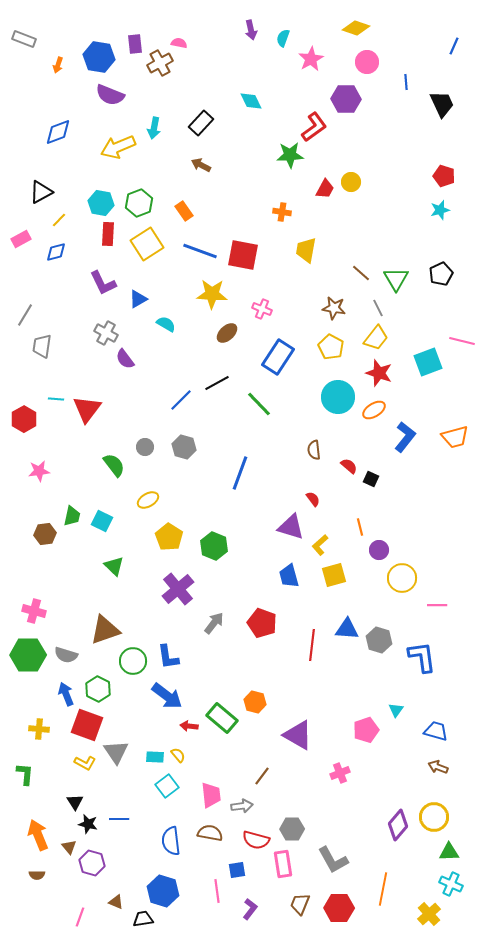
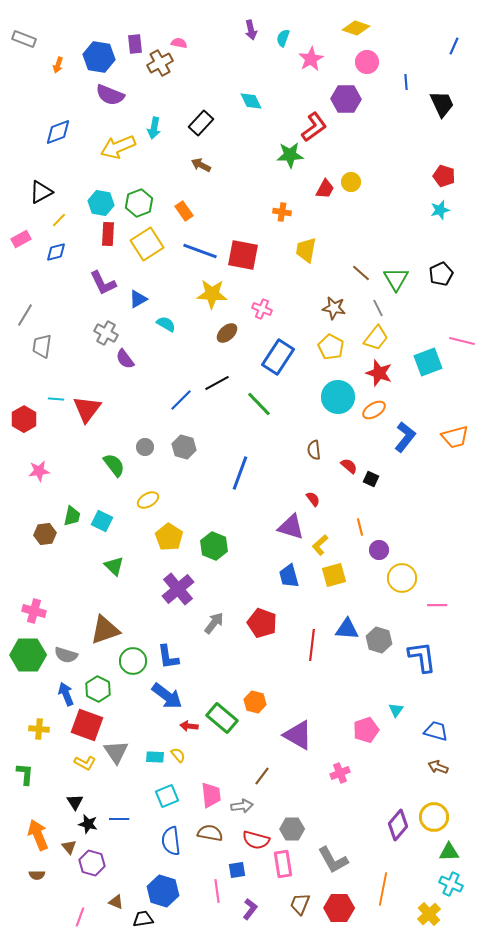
cyan square at (167, 786): moved 10 px down; rotated 15 degrees clockwise
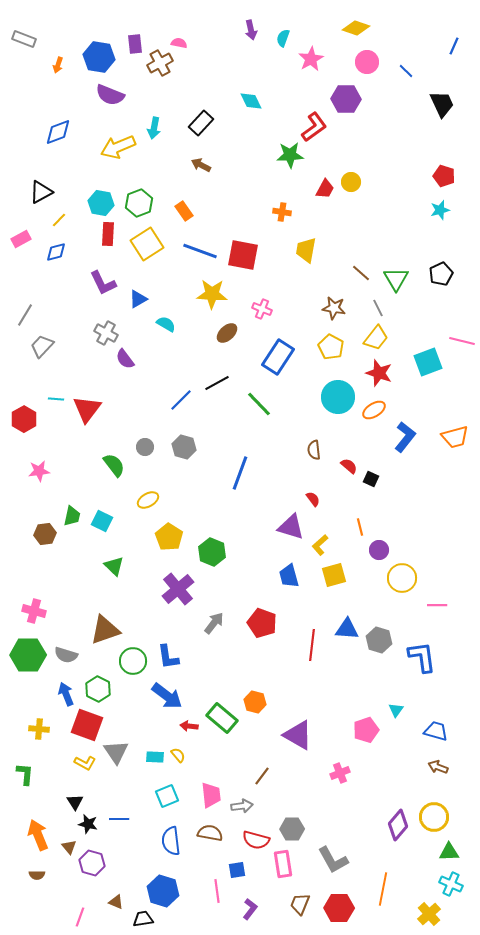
blue line at (406, 82): moved 11 px up; rotated 42 degrees counterclockwise
gray trapezoid at (42, 346): rotated 35 degrees clockwise
green hexagon at (214, 546): moved 2 px left, 6 px down
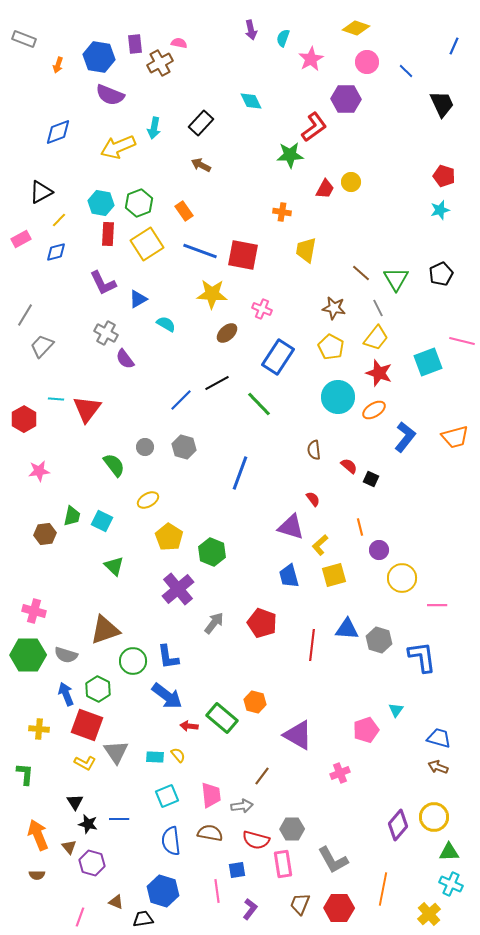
blue trapezoid at (436, 731): moved 3 px right, 7 px down
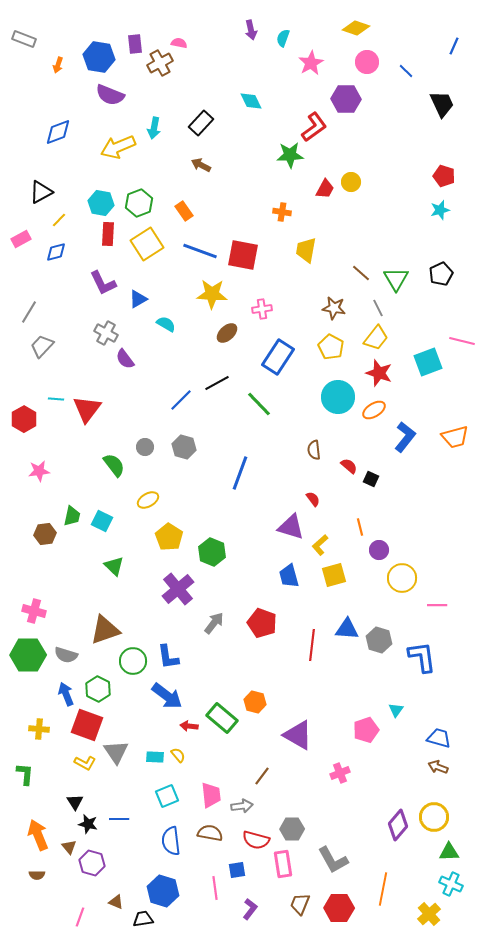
pink star at (311, 59): moved 4 px down
pink cross at (262, 309): rotated 30 degrees counterclockwise
gray line at (25, 315): moved 4 px right, 3 px up
pink line at (217, 891): moved 2 px left, 3 px up
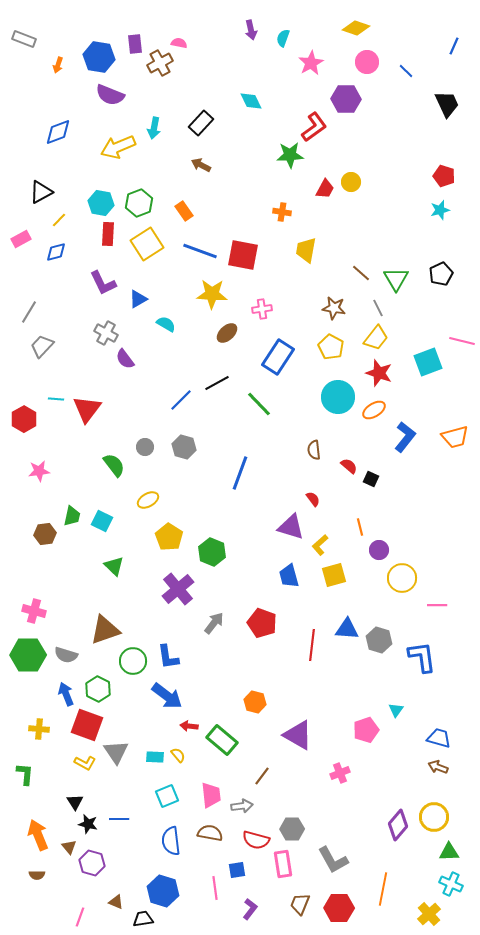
black trapezoid at (442, 104): moved 5 px right
green rectangle at (222, 718): moved 22 px down
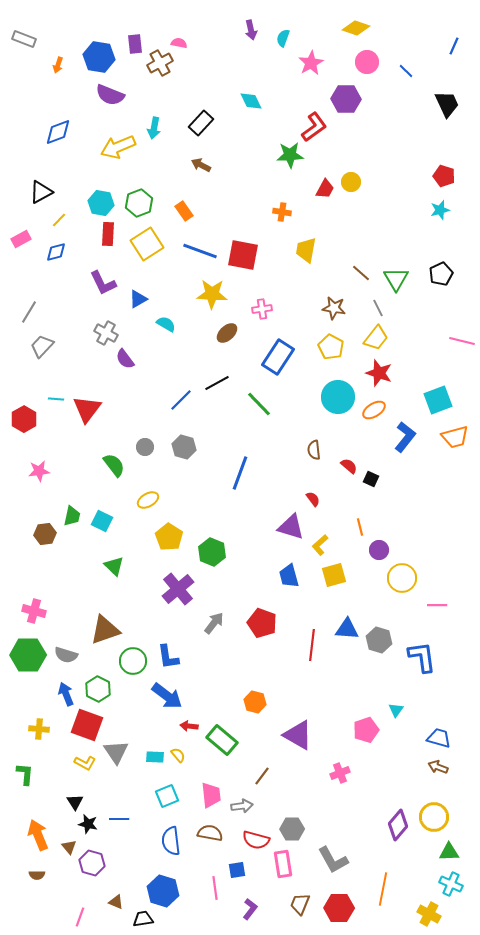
cyan square at (428, 362): moved 10 px right, 38 px down
yellow cross at (429, 914): rotated 20 degrees counterclockwise
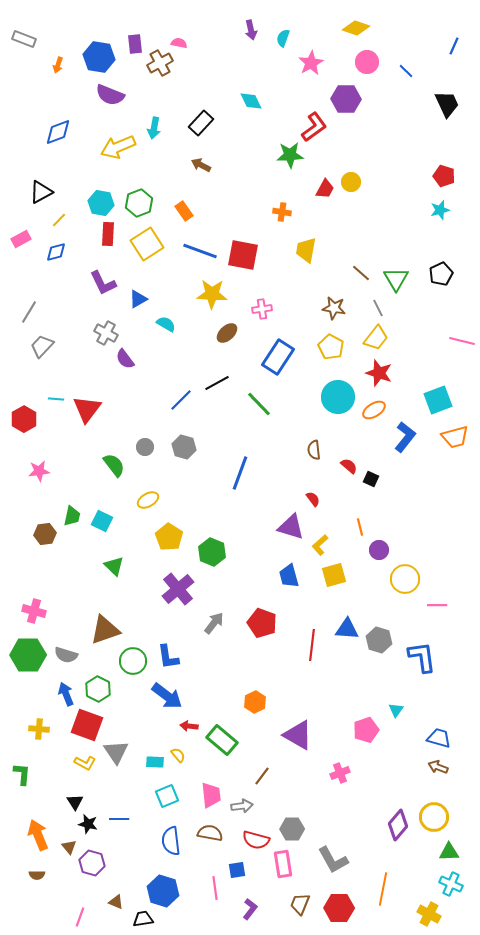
yellow circle at (402, 578): moved 3 px right, 1 px down
orange hexagon at (255, 702): rotated 20 degrees clockwise
cyan rectangle at (155, 757): moved 5 px down
green L-shape at (25, 774): moved 3 px left
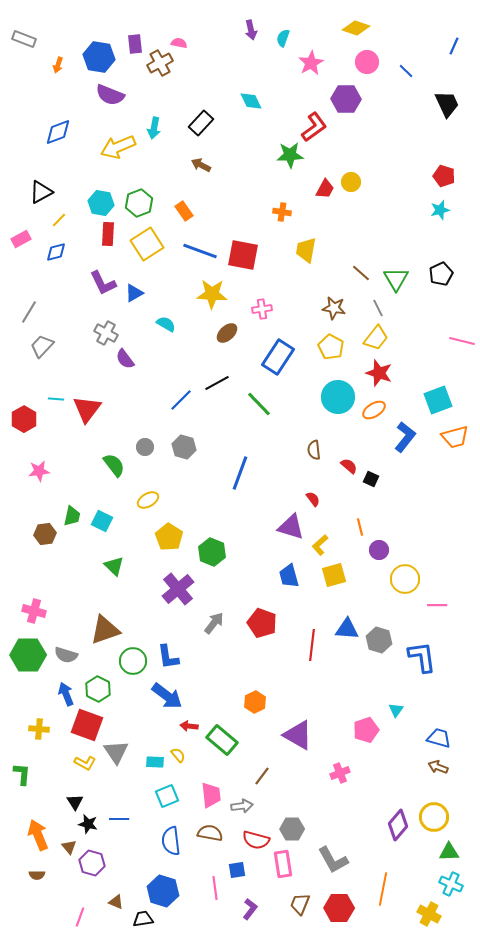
blue triangle at (138, 299): moved 4 px left, 6 px up
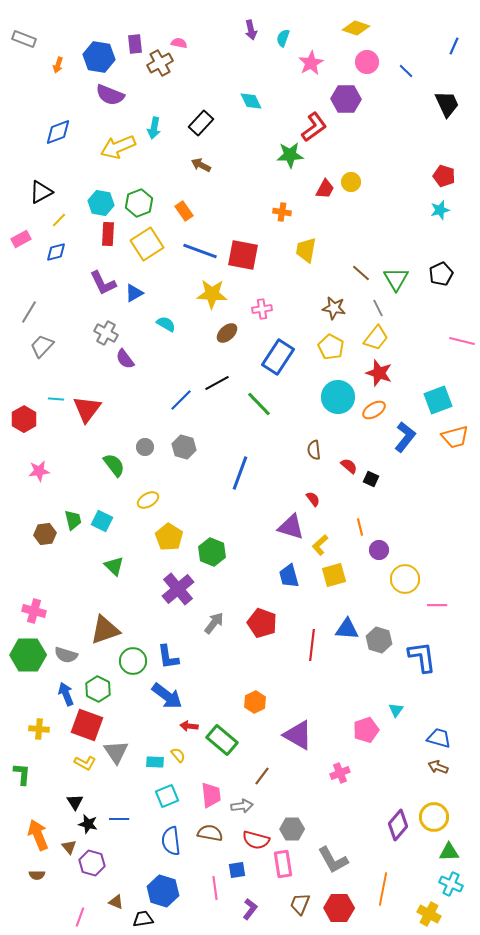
green trapezoid at (72, 516): moved 1 px right, 4 px down; rotated 25 degrees counterclockwise
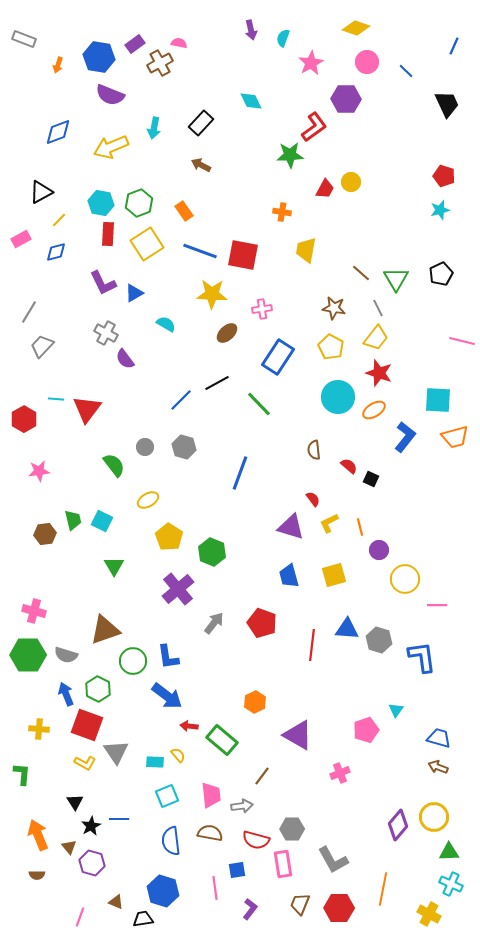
purple rectangle at (135, 44): rotated 60 degrees clockwise
yellow arrow at (118, 147): moved 7 px left
cyan square at (438, 400): rotated 24 degrees clockwise
yellow L-shape at (320, 545): moved 9 px right, 22 px up; rotated 15 degrees clockwise
green triangle at (114, 566): rotated 15 degrees clockwise
black star at (88, 824): moved 3 px right, 2 px down; rotated 30 degrees clockwise
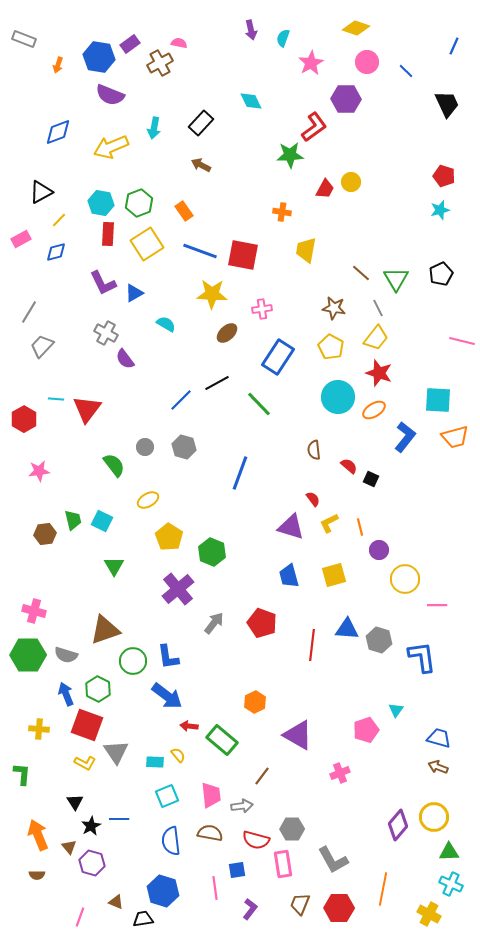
purple rectangle at (135, 44): moved 5 px left
